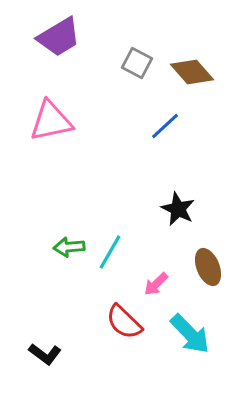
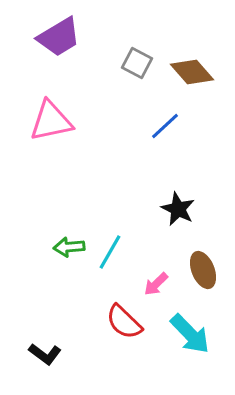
brown ellipse: moved 5 px left, 3 px down
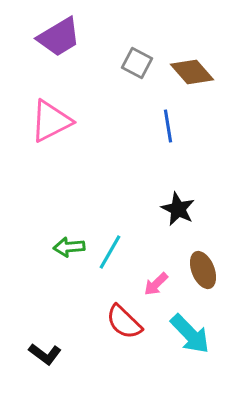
pink triangle: rotated 15 degrees counterclockwise
blue line: moved 3 px right; rotated 56 degrees counterclockwise
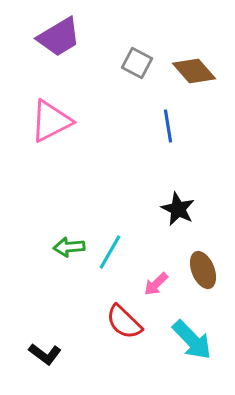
brown diamond: moved 2 px right, 1 px up
cyan arrow: moved 2 px right, 6 px down
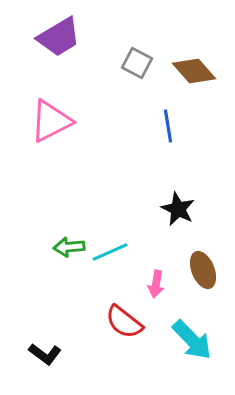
cyan line: rotated 36 degrees clockwise
pink arrow: rotated 36 degrees counterclockwise
red semicircle: rotated 6 degrees counterclockwise
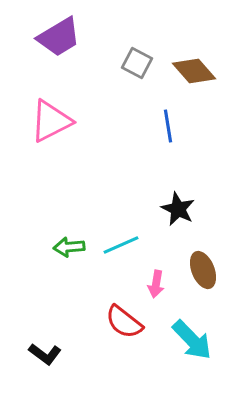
cyan line: moved 11 px right, 7 px up
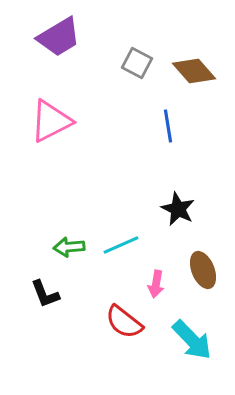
black L-shape: moved 60 px up; rotated 32 degrees clockwise
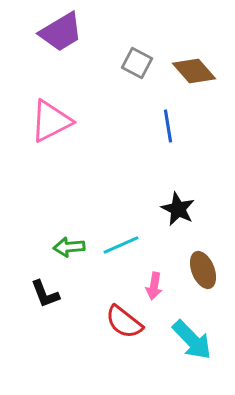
purple trapezoid: moved 2 px right, 5 px up
pink arrow: moved 2 px left, 2 px down
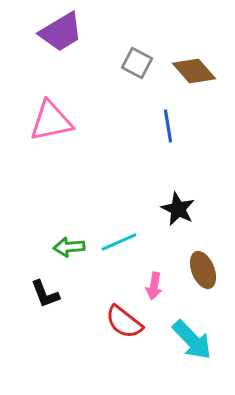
pink triangle: rotated 15 degrees clockwise
cyan line: moved 2 px left, 3 px up
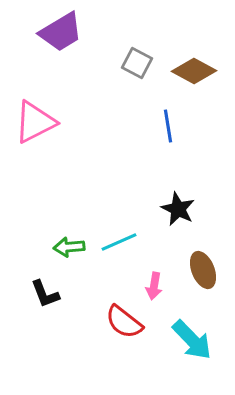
brown diamond: rotated 21 degrees counterclockwise
pink triangle: moved 16 px left, 1 px down; rotated 15 degrees counterclockwise
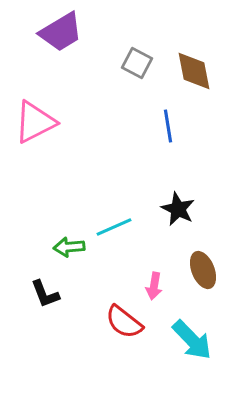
brown diamond: rotated 51 degrees clockwise
cyan line: moved 5 px left, 15 px up
